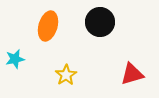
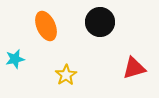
orange ellipse: moved 2 px left; rotated 40 degrees counterclockwise
red triangle: moved 2 px right, 6 px up
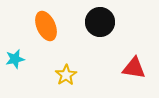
red triangle: rotated 25 degrees clockwise
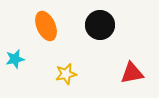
black circle: moved 3 px down
red triangle: moved 2 px left, 5 px down; rotated 20 degrees counterclockwise
yellow star: moved 1 px up; rotated 20 degrees clockwise
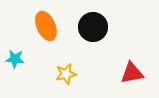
black circle: moved 7 px left, 2 px down
cyan star: rotated 18 degrees clockwise
